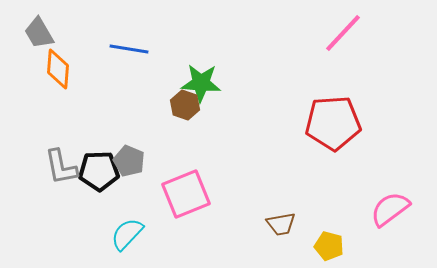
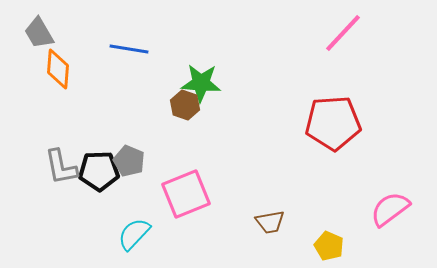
brown trapezoid: moved 11 px left, 2 px up
cyan semicircle: moved 7 px right
yellow pentagon: rotated 8 degrees clockwise
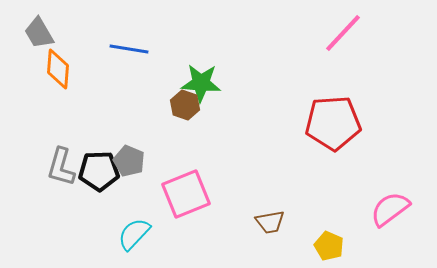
gray L-shape: rotated 27 degrees clockwise
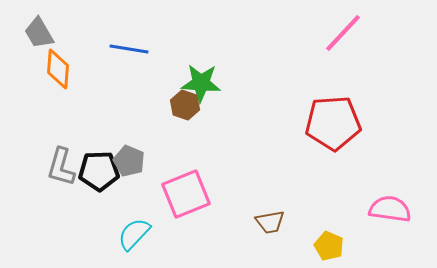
pink semicircle: rotated 45 degrees clockwise
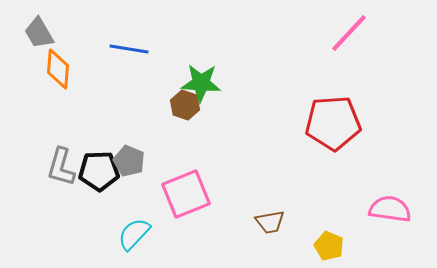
pink line: moved 6 px right
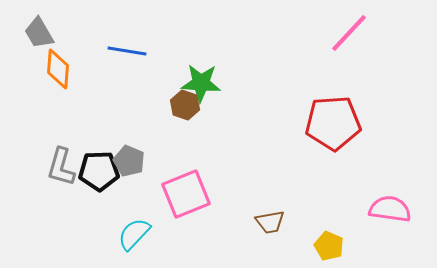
blue line: moved 2 px left, 2 px down
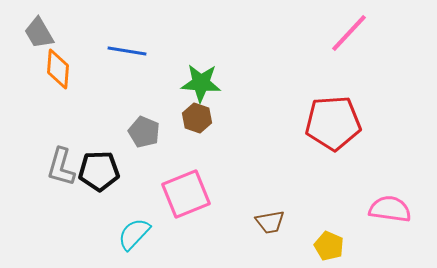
brown hexagon: moved 12 px right, 13 px down
gray pentagon: moved 15 px right, 29 px up
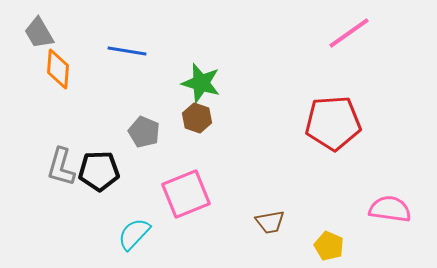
pink line: rotated 12 degrees clockwise
green star: rotated 12 degrees clockwise
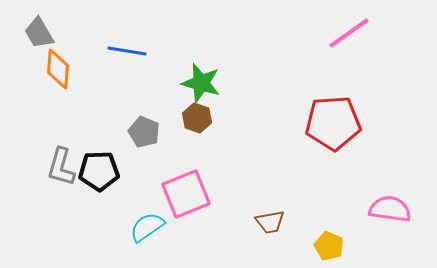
cyan semicircle: moved 13 px right, 7 px up; rotated 12 degrees clockwise
